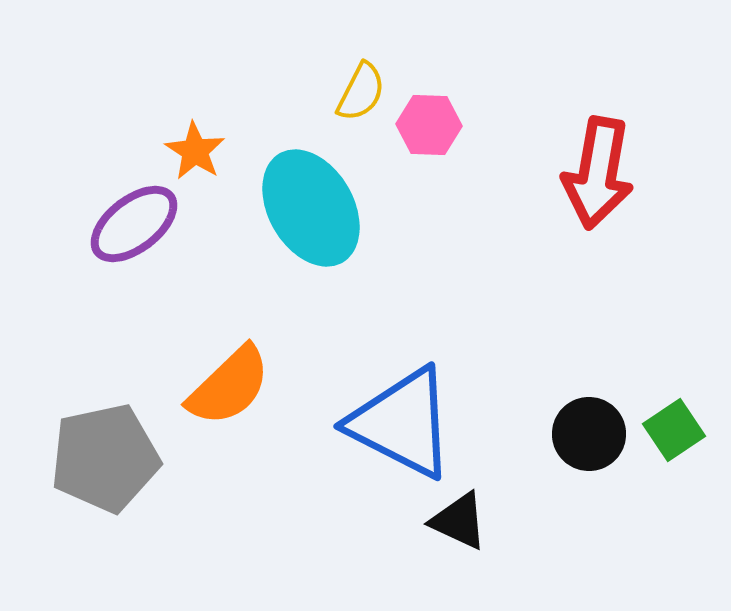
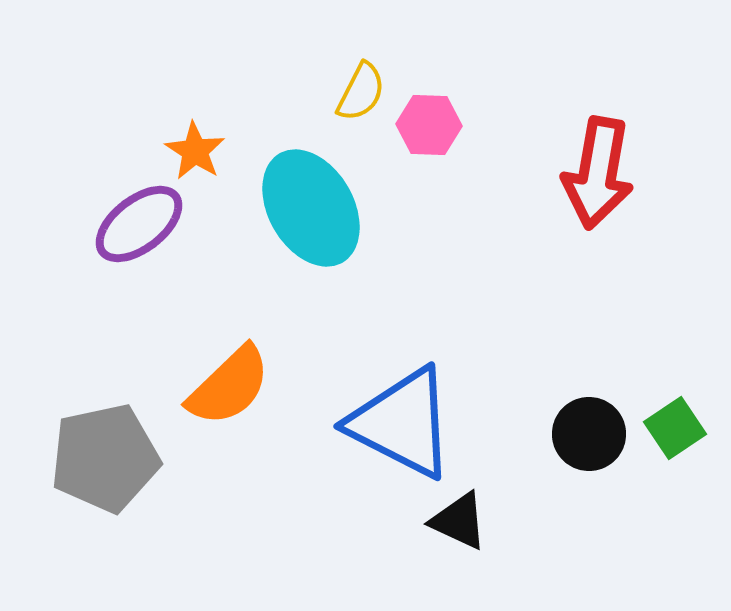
purple ellipse: moved 5 px right
green square: moved 1 px right, 2 px up
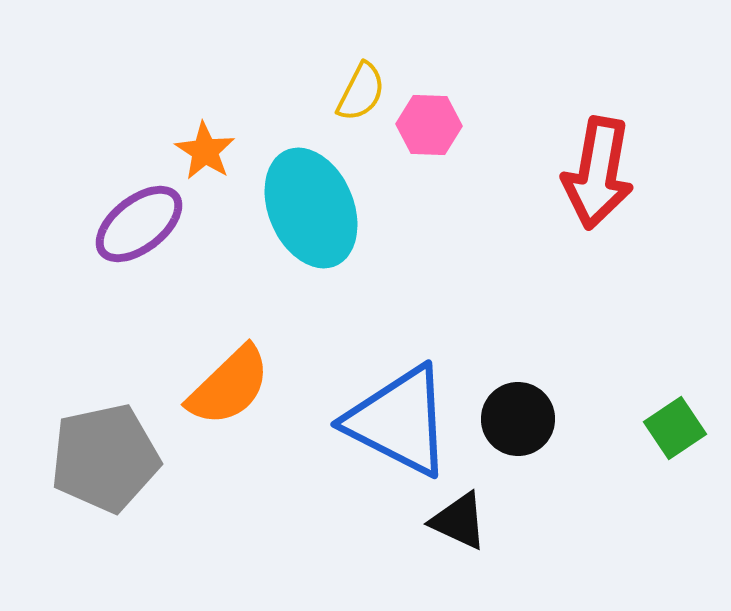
orange star: moved 10 px right
cyan ellipse: rotated 7 degrees clockwise
blue triangle: moved 3 px left, 2 px up
black circle: moved 71 px left, 15 px up
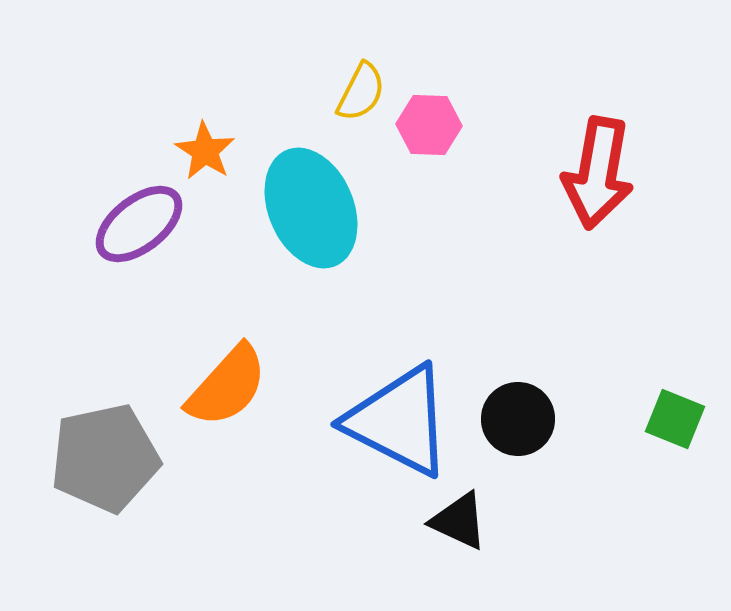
orange semicircle: moved 2 px left; rotated 4 degrees counterclockwise
green square: moved 9 px up; rotated 34 degrees counterclockwise
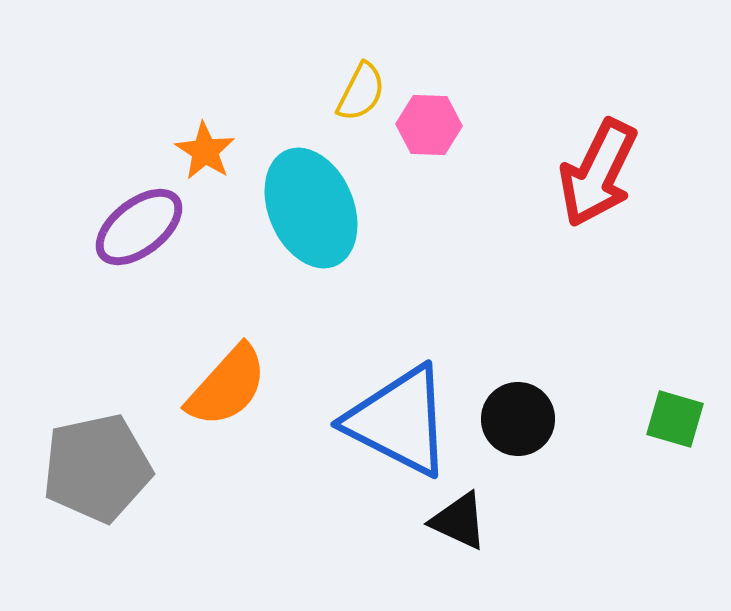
red arrow: rotated 16 degrees clockwise
purple ellipse: moved 3 px down
green square: rotated 6 degrees counterclockwise
gray pentagon: moved 8 px left, 10 px down
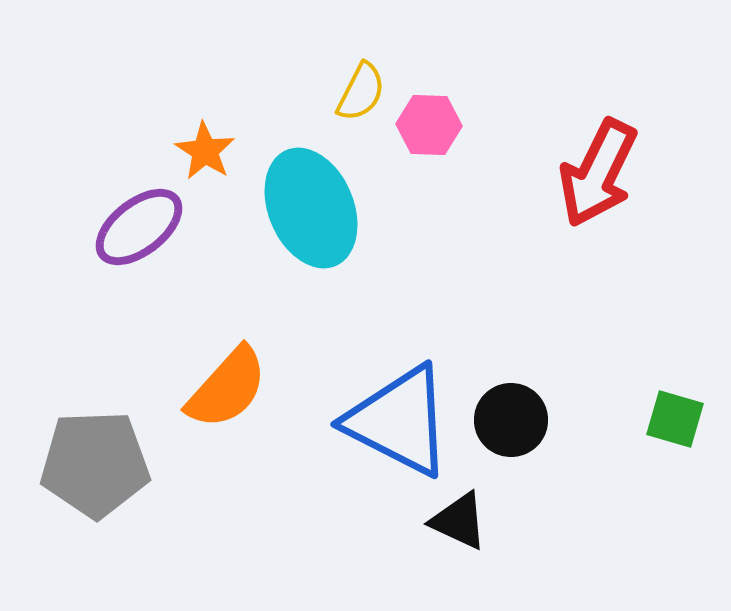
orange semicircle: moved 2 px down
black circle: moved 7 px left, 1 px down
gray pentagon: moved 2 px left, 4 px up; rotated 10 degrees clockwise
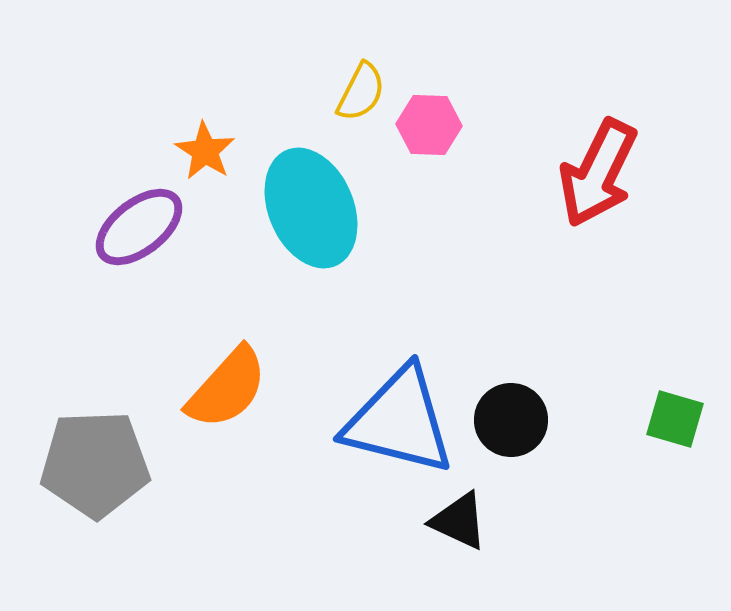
blue triangle: rotated 13 degrees counterclockwise
